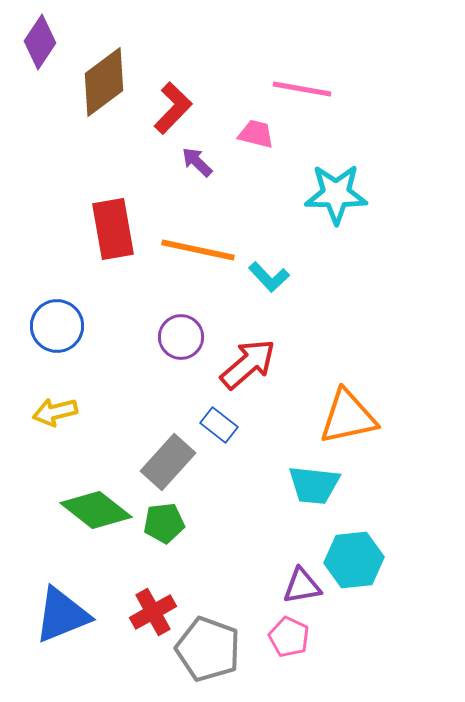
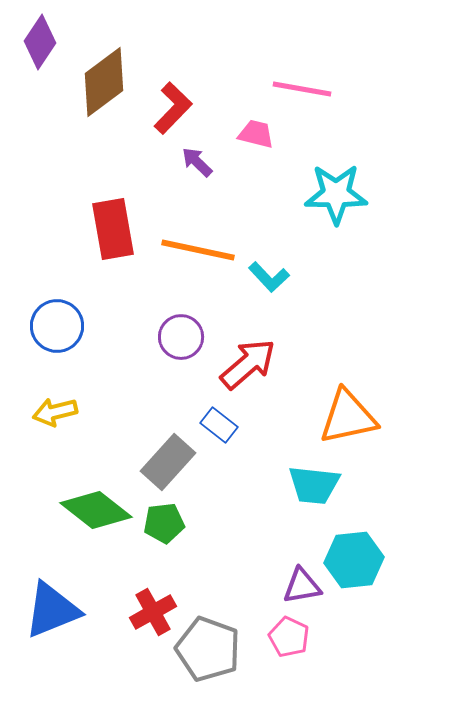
blue triangle: moved 10 px left, 5 px up
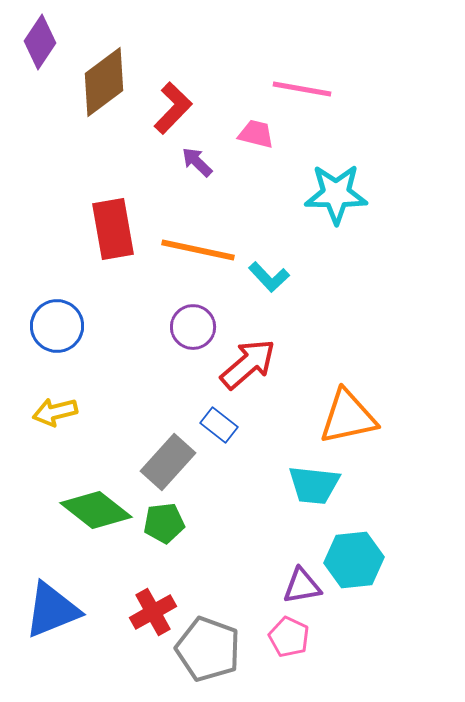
purple circle: moved 12 px right, 10 px up
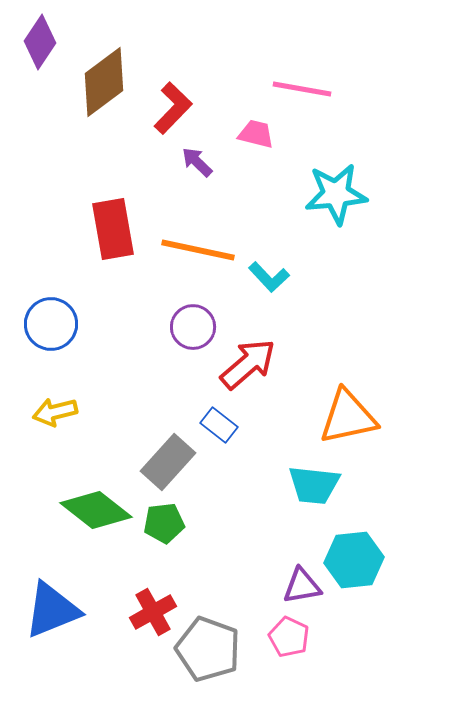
cyan star: rotated 6 degrees counterclockwise
blue circle: moved 6 px left, 2 px up
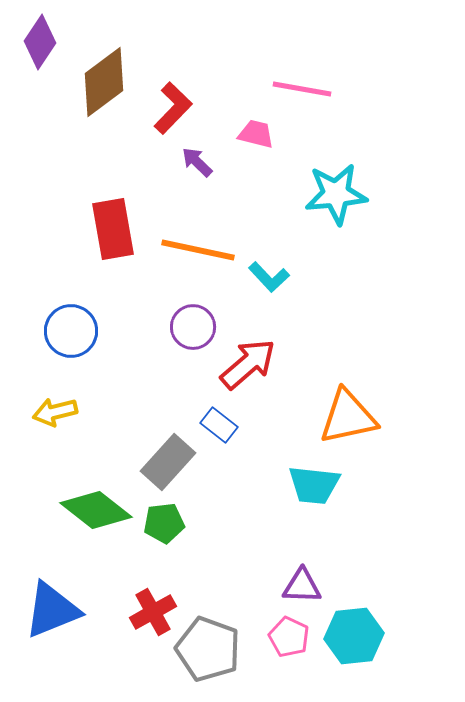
blue circle: moved 20 px right, 7 px down
cyan hexagon: moved 76 px down
purple triangle: rotated 12 degrees clockwise
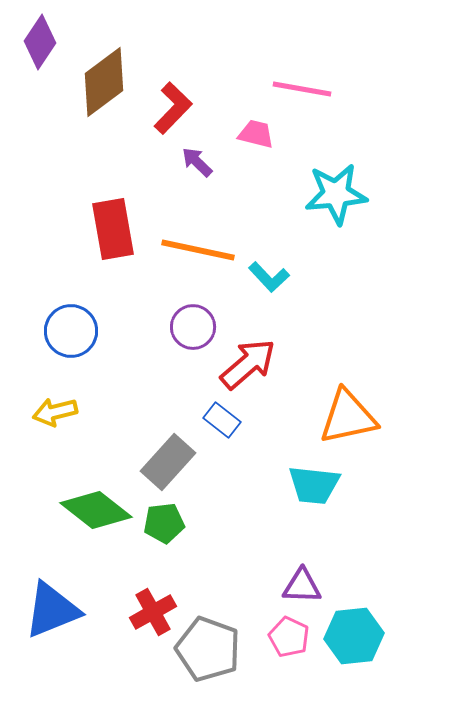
blue rectangle: moved 3 px right, 5 px up
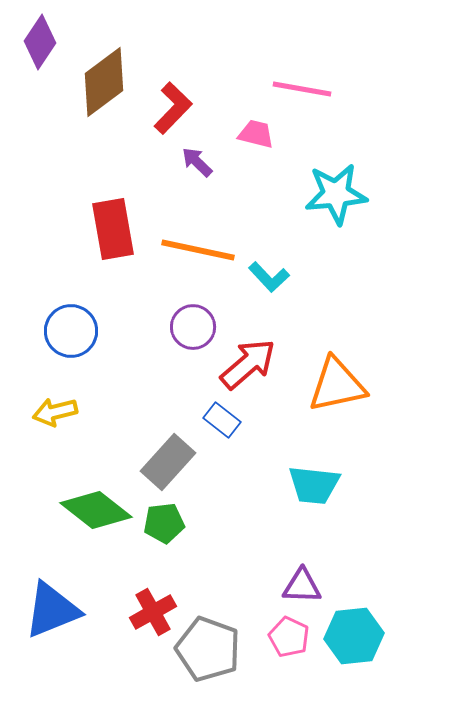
orange triangle: moved 11 px left, 32 px up
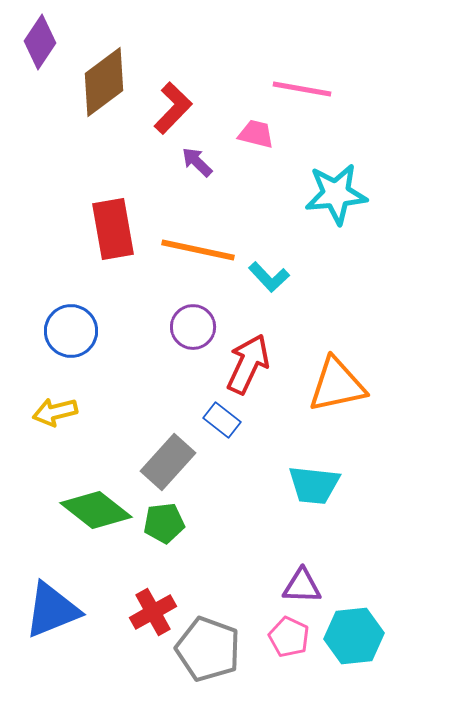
red arrow: rotated 24 degrees counterclockwise
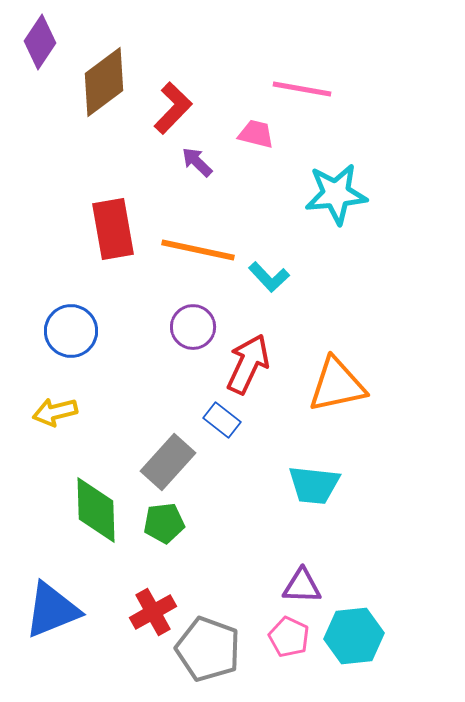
green diamond: rotated 50 degrees clockwise
